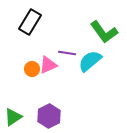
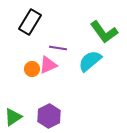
purple line: moved 9 px left, 5 px up
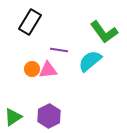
purple line: moved 1 px right, 2 px down
pink triangle: moved 5 px down; rotated 18 degrees clockwise
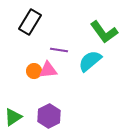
orange circle: moved 2 px right, 2 px down
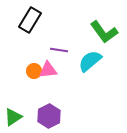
black rectangle: moved 2 px up
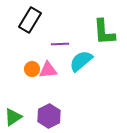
green L-shape: rotated 32 degrees clockwise
purple line: moved 1 px right, 6 px up; rotated 12 degrees counterclockwise
cyan semicircle: moved 9 px left
orange circle: moved 2 px left, 2 px up
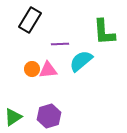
purple hexagon: rotated 10 degrees clockwise
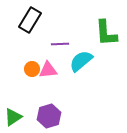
green L-shape: moved 2 px right, 1 px down
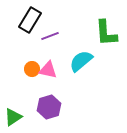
purple line: moved 10 px left, 8 px up; rotated 18 degrees counterclockwise
pink triangle: rotated 18 degrees clockwise
purple hexagon: moved 9 px up
